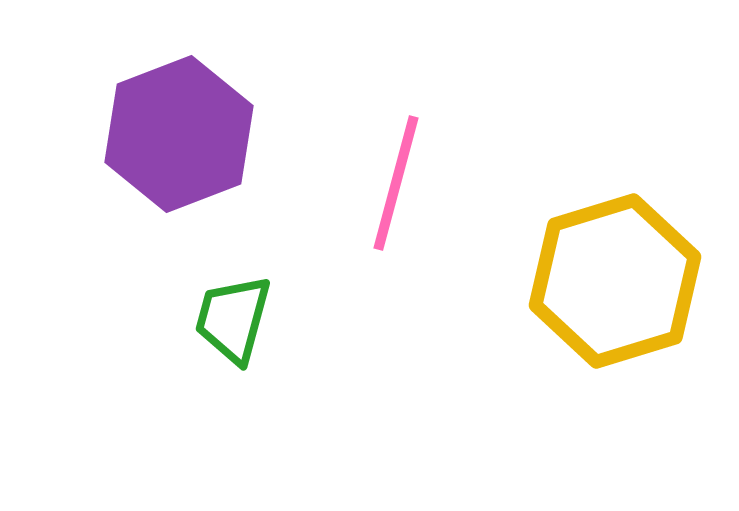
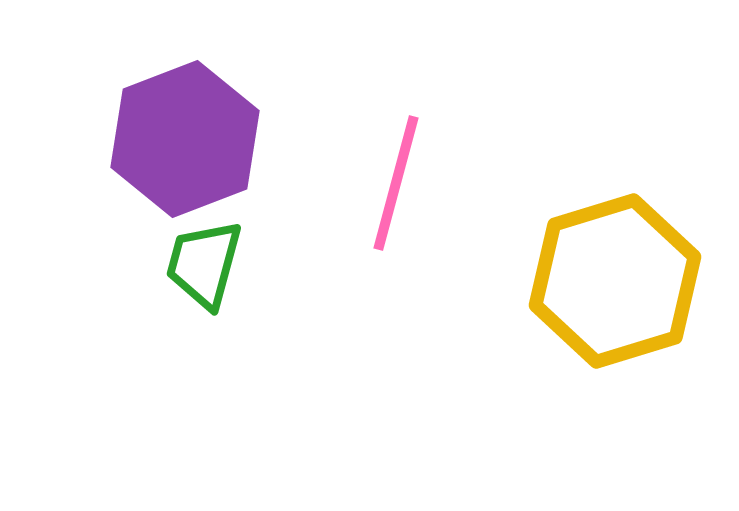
purple hexagon: moved 6 px right, 5 px down
green trapezoid: moved 29 px left, 55 px up
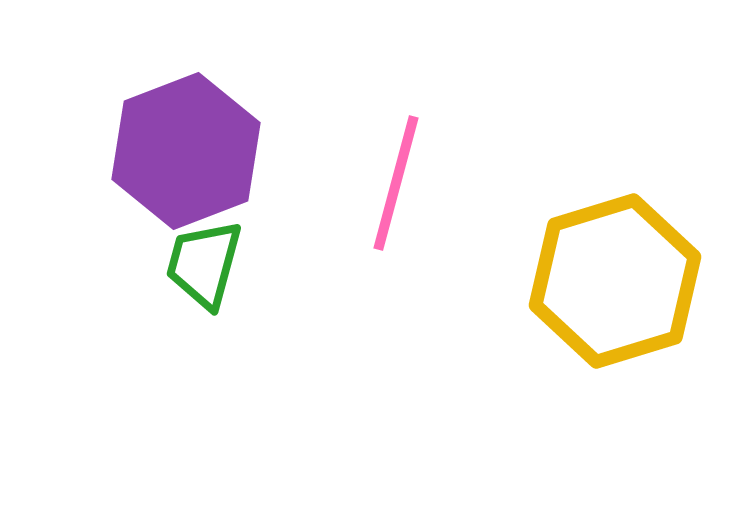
purple hexagon: moved 1 px right, 12 px down
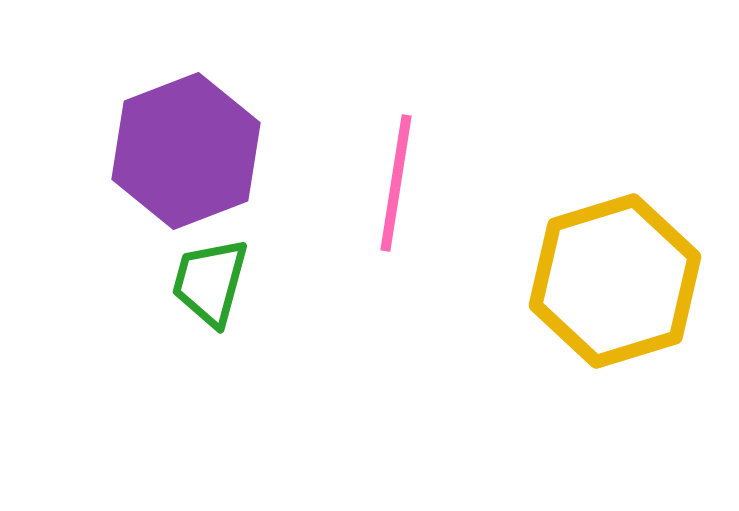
pink line: rotated 6 degrees counterclockwise
green trapezoid: moved 6 px right, 18 px down
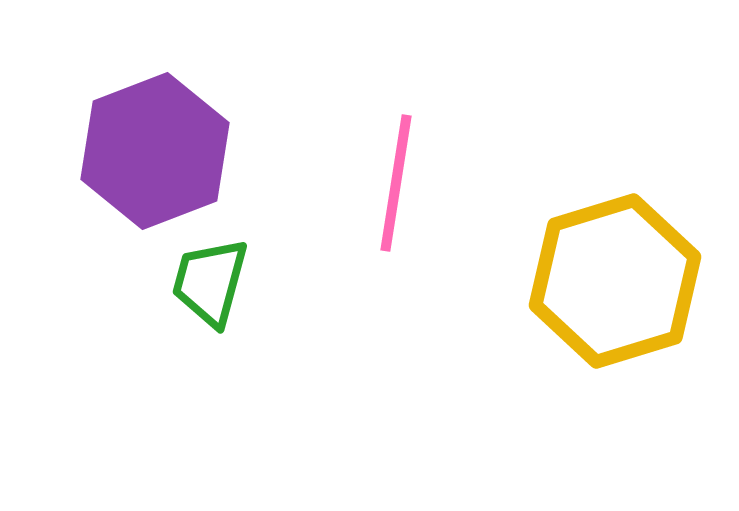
purple hexagon: moved 31 px left
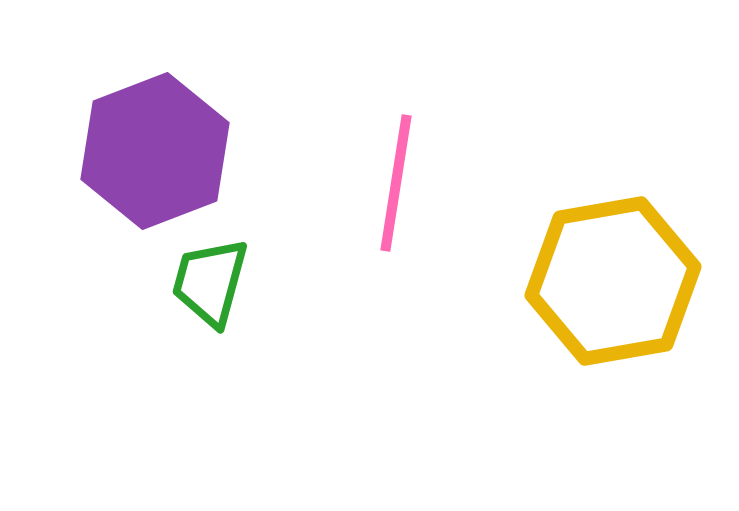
yellow hexagon: moved 2 px left; rotated 7 degrees clockwise
